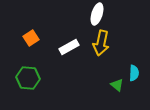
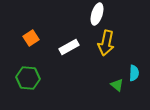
yellow arrow: moved 5 px right
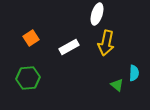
green hexagon: rotated 10 degrees counterclockwise
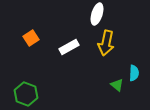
green hexagon: moved 2 px left, 16 px down; rotated 25 degrees clockwise
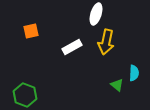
white ellipse: moved 1 px left
orange square: moved 7 px up; rotated 21 degrees clockwise
yellow arrow: moved 1 px up
white rectangle: moved 3 px right
green hexagon: moved 1 px left, 1 px down
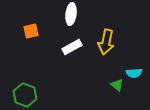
white ellipse: moved 25 px left; rotated 10 degrees counterclockwise
cyan semicircle: rotated 84 degrees clockwise
